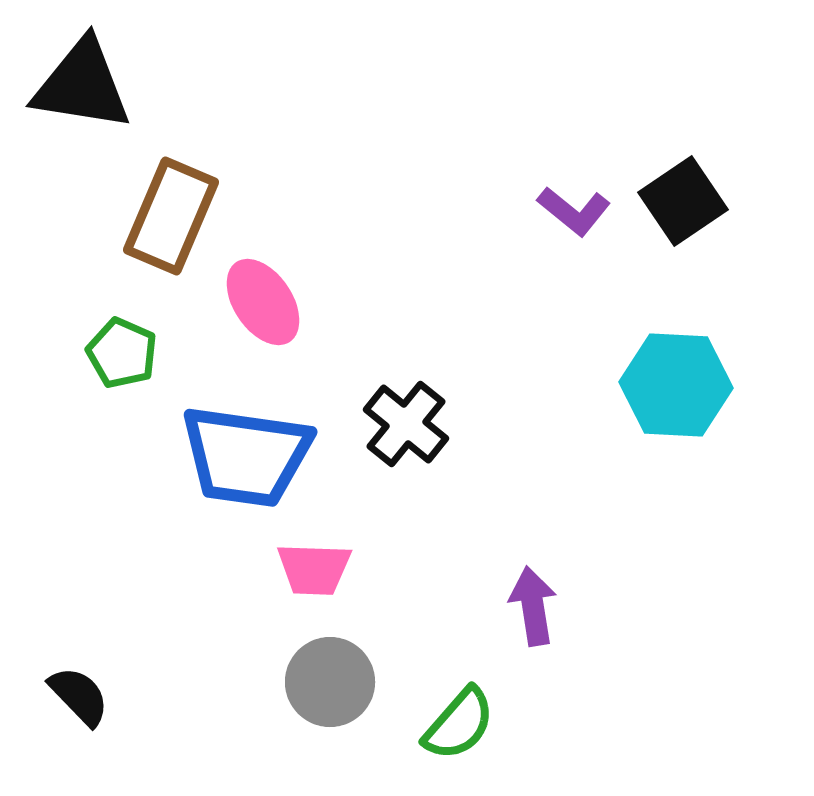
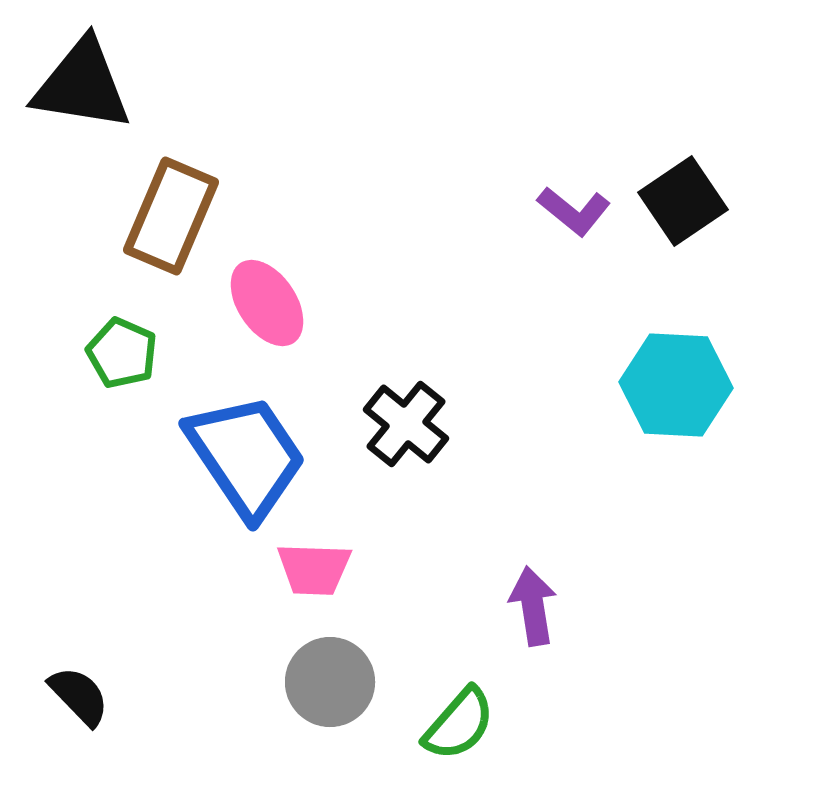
pink ellipse: moved 4 px right, 1 px down
blue trapezoid: rotated 132 degrees counterclockwise
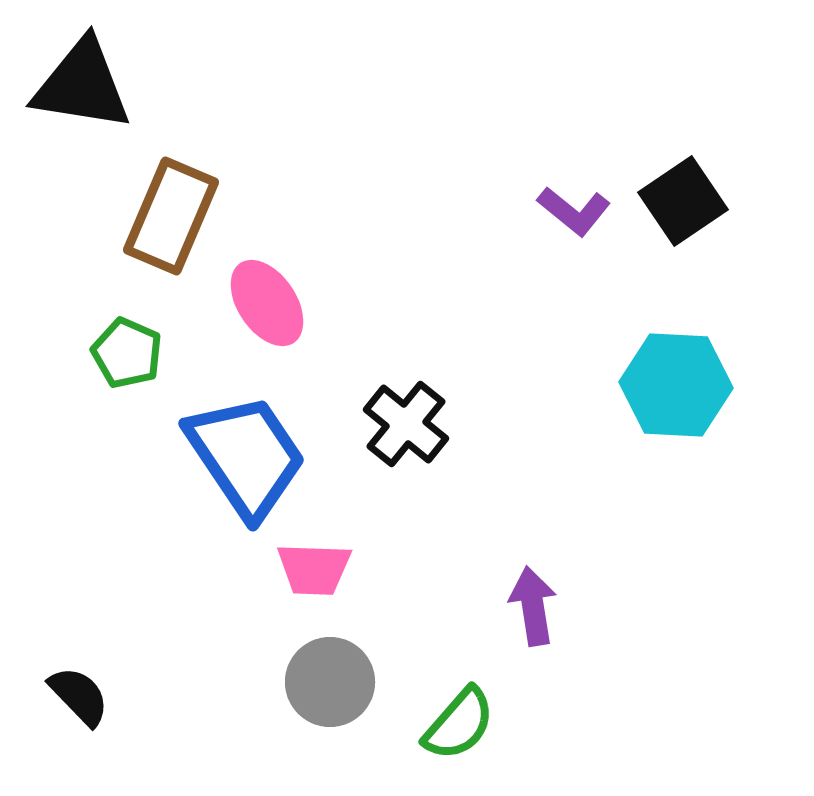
green pentagon: moved 5 px right
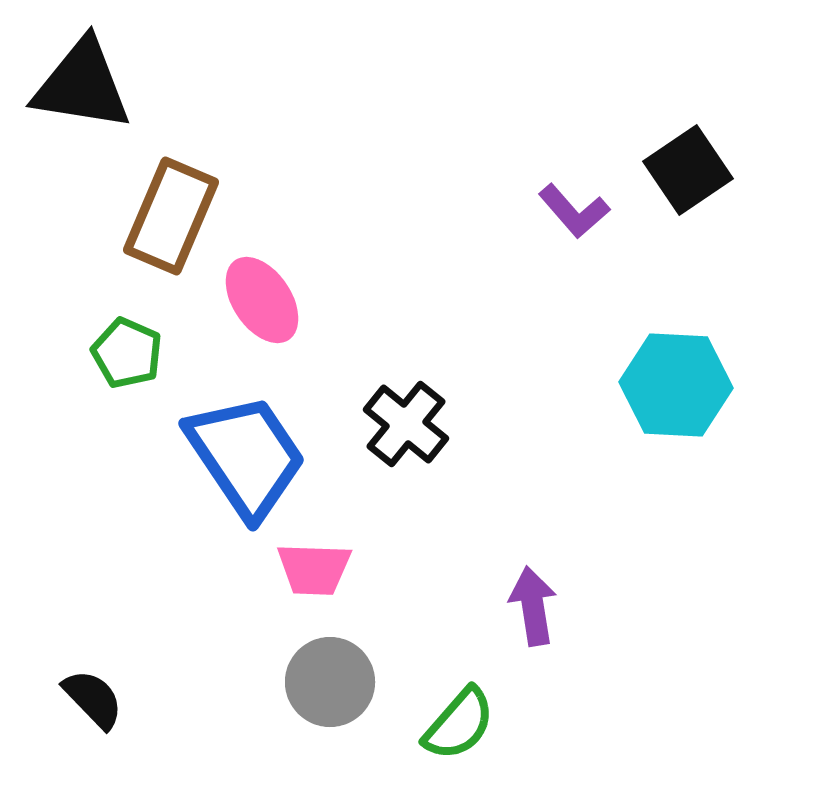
black square: moved 5 px right, 31 px up
purple L-shape: rotated 10 degrees clockwise
pink ellipse: moved 5 px left, 3 px up
black semicircle: moved 14 px right, 3 px down
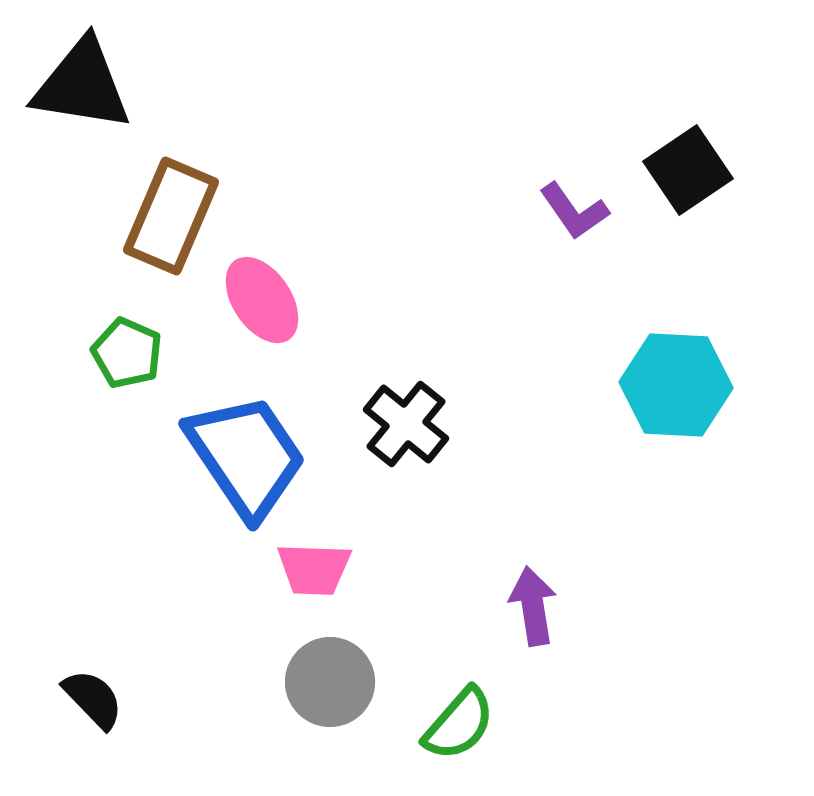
purple L-shape: rotated 6 degrees clockwise
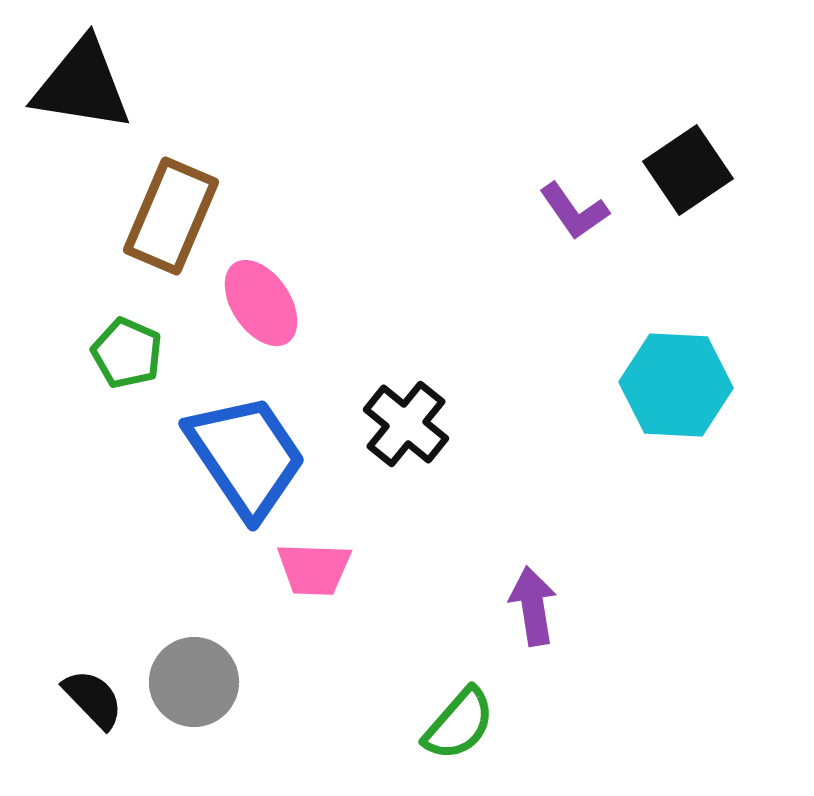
pink ellipse: moved 1 px left, 3 px down
gray circle: moved 136 px left
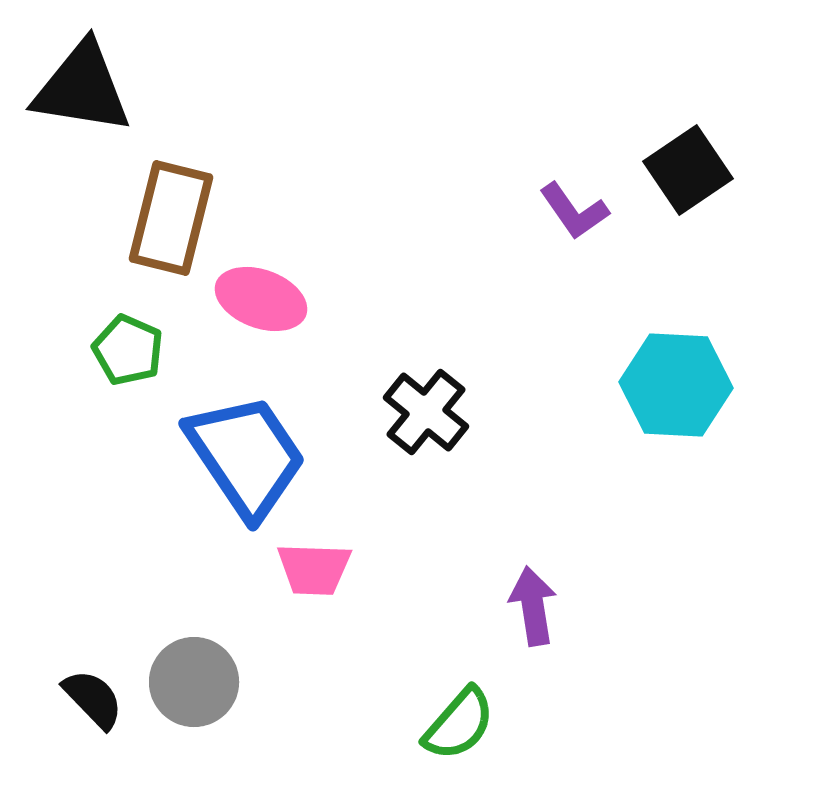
black triangle: moved 3 px down
brown rectangle: moved 2 px down; rotated 9 degrees counterclockwise
pink ellipse: moved 4 px up; rotated 36 degrees counterclockwise
green pentagon: moved 1 px right, 3 px up
black cross: moved 20 px right, 12 px up
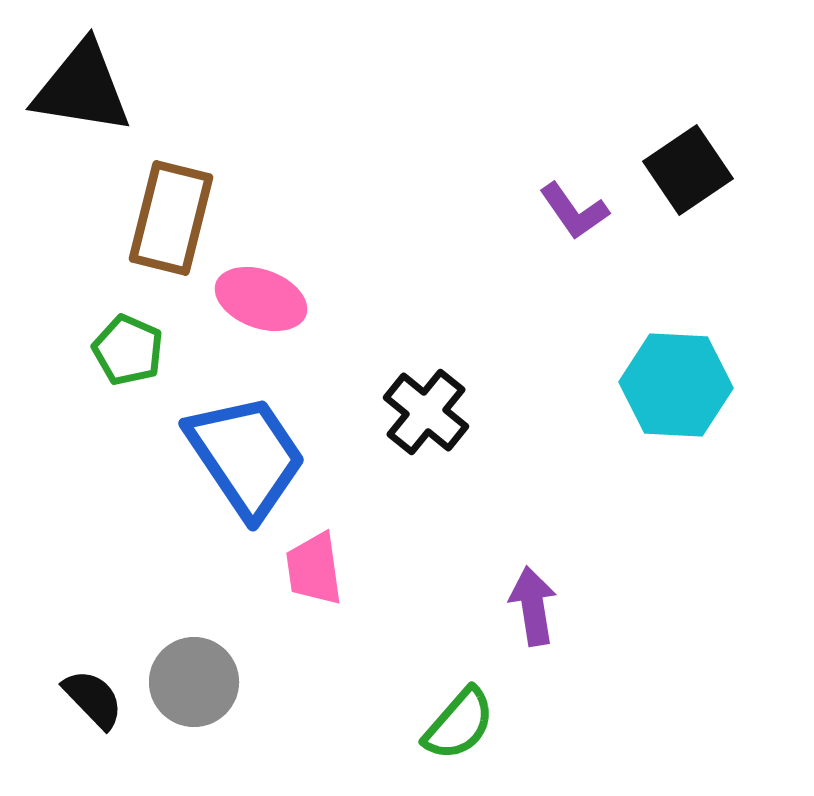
pink trapezoid: rotated 80 degrees clockwise
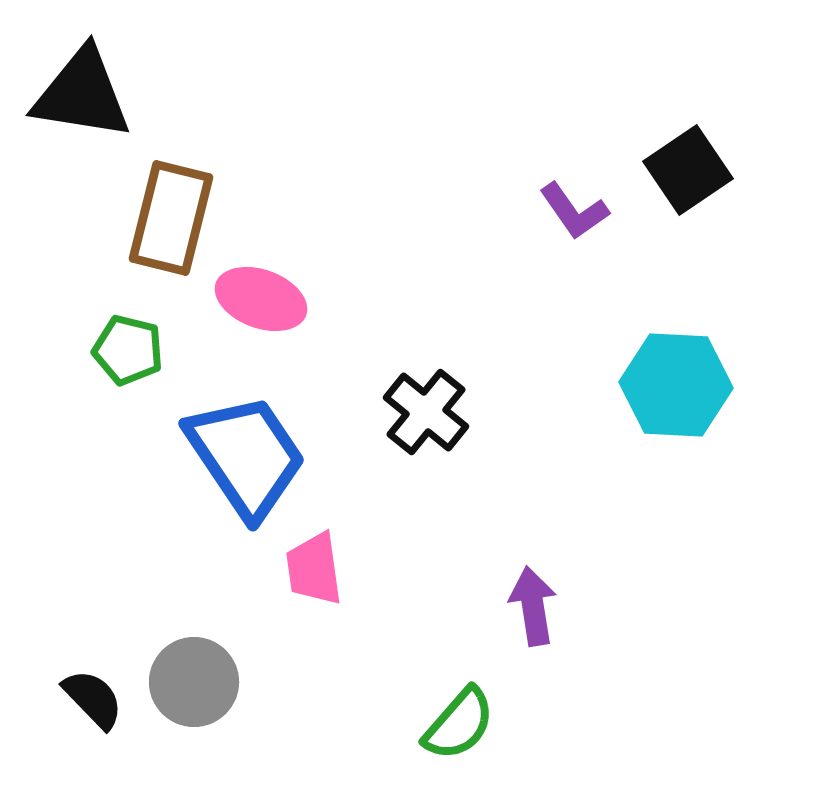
black triangle: moved 6 px down
green pentagon: rotated 10 degrees counterclockwise
